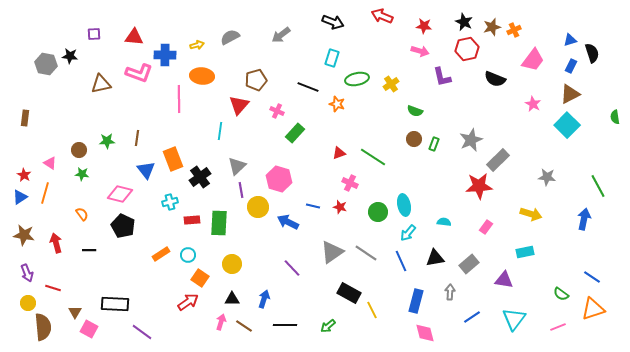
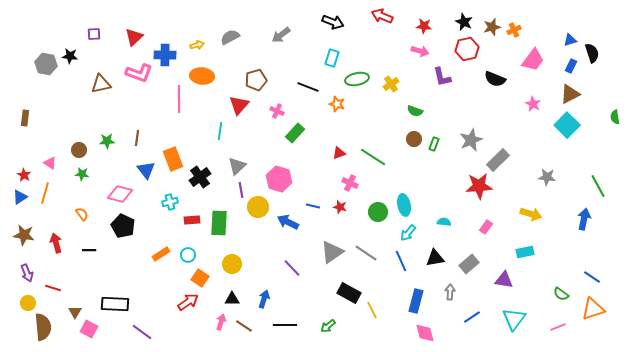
red triangle at (134, 37): rotated 48 degrees counterclockwise
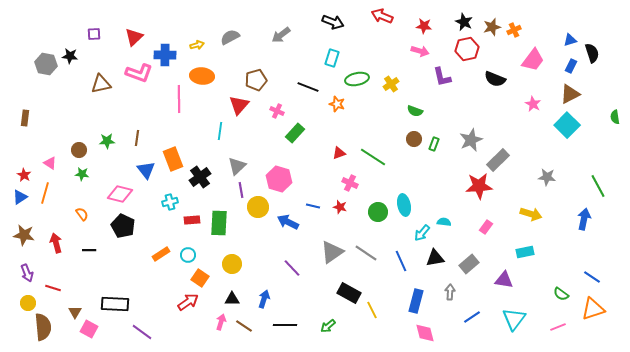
cyan arrow at (408, 233): moved 14 px right
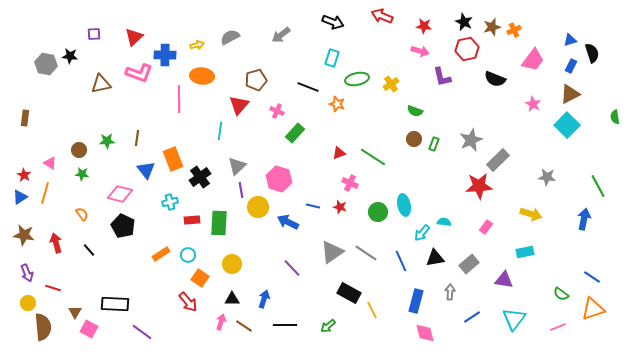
black line at (89, 250): rotated 48 degrees clockwise
red arrow at (188, 302): rotated 85 degrees clockwise
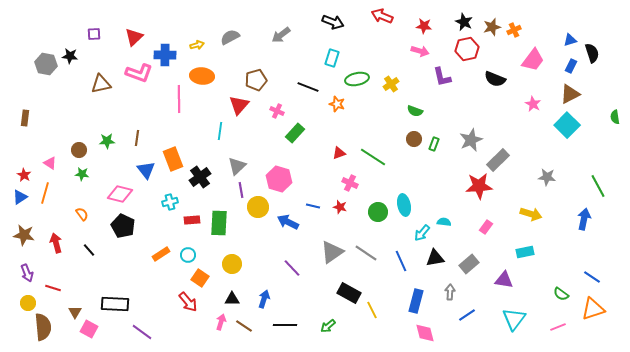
blue line at (472, 317): moved 5 px left, 2 px up
